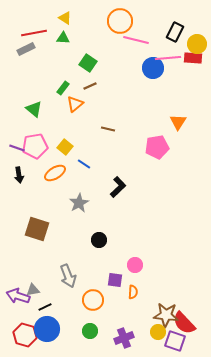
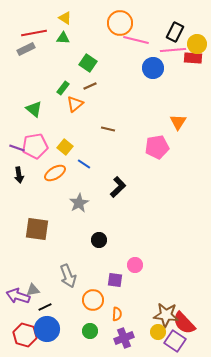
orange circle at (120, 21): moved 2 px down
pink line at (168, 58): moved 5 px right, 8 px up
brown square at (37, 229): rotated 10 degrees counterclockwise
orange semicircle at (133, 292): moved 16 px left, 22 px down
purple square at (175, 341): rotated 15 degrees clockwise
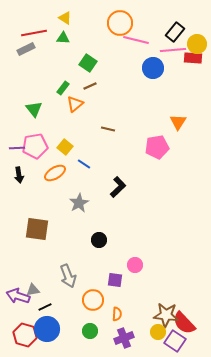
black rectangle at (175, 32): rotated 12 degrees clockwise
green triangle at (34, 109): rotated 12 degrees clockwise
purple line at (17, 148): rotated 21 degrees counterclockwise
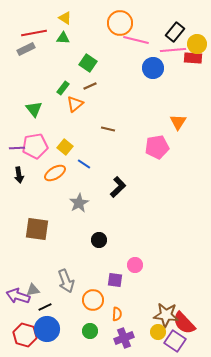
gray arrow at (68, 276): moved 2 px left, 5 px down
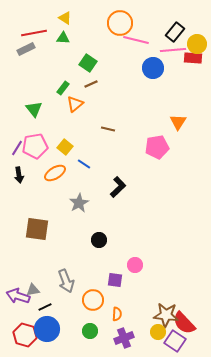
brown line at (90, 86): moved 1 px right, 2 px up
purple line at (17, 148): rotated 56 degrees counterclockwise
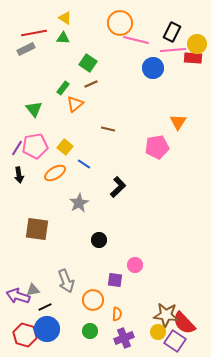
black rectangle at (175, 32): moved 3 px left; rotated 12 degrees counterclockwise
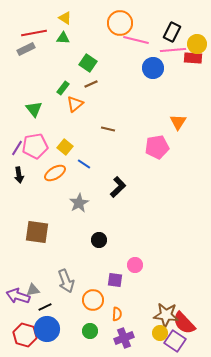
brown square at (37, 229): moved 3 px down
yellow circle at (158, 332): moved 2 px right, 1 px down
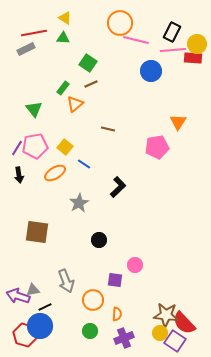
blue circle at (153, 68): moved 2 px left, 3 px down
blue circle at (47, 329): moved 7 px left, 3 px up
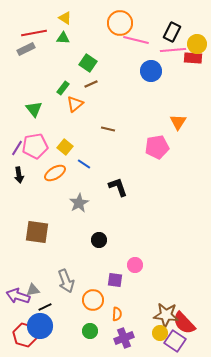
black L-shape at (118, 187): rotated 65 degrees counterclockwise
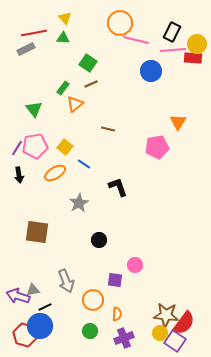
yellow triangle at (65, 18): rotated 16 degrees clockwise
red semicircle at (184, 323): rotated 100 degrees counterclockwise
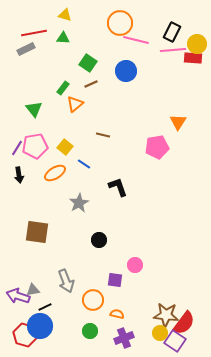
yellow triangle at (65, 18): moved 3 px up; rotated 32 degrees counterclockwise
blue circle at (151, 71): moved 25 px left
brown line at (108, 129): moved 5 px left, 6 px down
orange semicircle at (117, 314): rotated 80 degrees counterclockwise
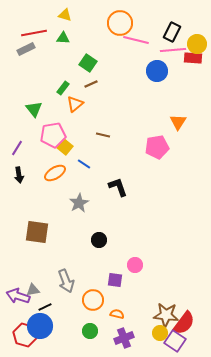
blue circle at (126, 71): moved 31 px right
pink pentagon at (35, 146): moved 18 px right, 11 px up
